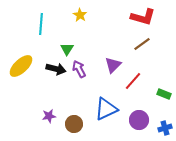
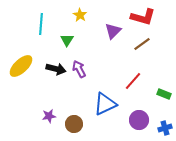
green triangle: moved 9 px up
purple triangle: moved 34 px up
blue triangle: moved 1 px left, 5 px up
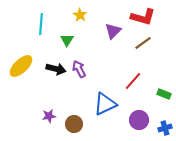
brown line: moved 1 px right, 1 px up
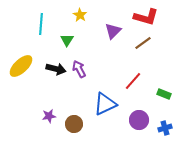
red L-shape: moved 3 px right
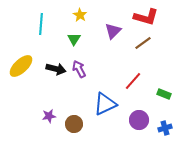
green triangle: moved 7 px right, 1 px up
